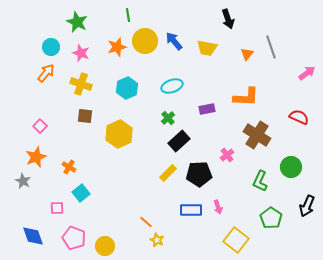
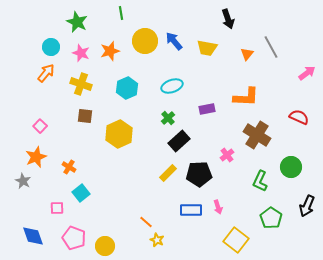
green line at (128, 15): moved 7 px left, 2 px up
orange star at (117, 47): moved 7 px left, 4 px down
gray line at (271, 47): rotated 10 degrees counterclockwise
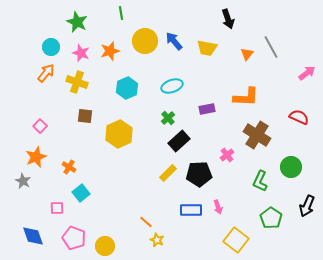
yellow cross at (81, 84): moved 4 px left, 2 px up
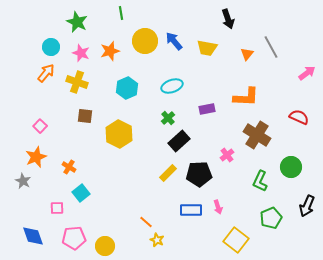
yellow hexagon at (119, 134): rotated 8 degrees counterclockwise
green pentagon at (271, 218): rotated 15 degrees clockwise
pink pentagon at (74, 238): rotated 25 degrees counterclockwise
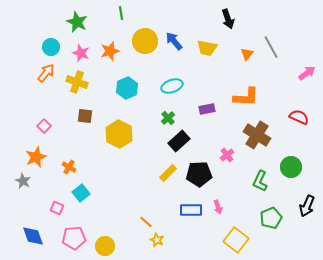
pink square at (40, 126): moved 4 px right
pink square at (57, 208): rotated 24 degrees clockwise
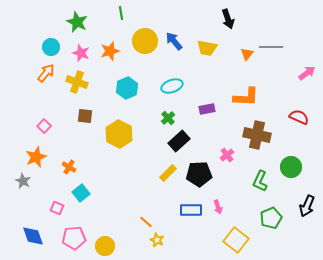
gray line at (271, 47): rotated 60 degrees counterclockwise
brown cross at (257, 135): rotated 20 degrees counterclockwise
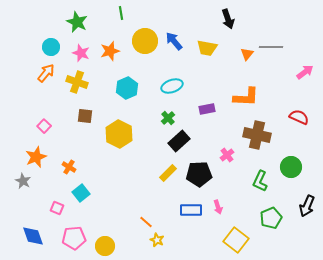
pink arrow at (307, 73): moved 2 px left, 1 px up
